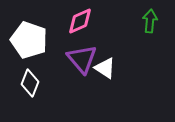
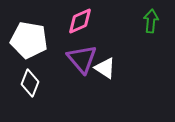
green arrow: moved 1 px right
white pentagon: rotated 9 degrees counterclockwise
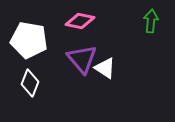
pink diamond: rotated 36 degrees clockwise
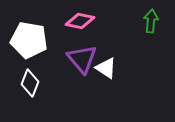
white triangle: moved 1 px right
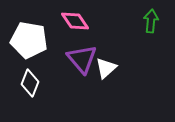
pink diamond: moved 5 px left; rotated 44 degrees clockwise
white triangle: rotated 45 degrees clockwise
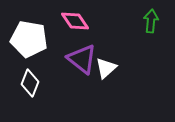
white pentagon: moved 1 px up
purple triangle: rotated 12 degrees counterclockwise
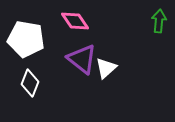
green arrow: moved 8 px right
white pentagon: moved 3 px left
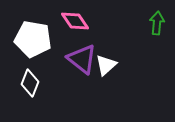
green arrow: moved 2 px left, 2 px down
white pentagon: moved 7 px right
white triangle: moved 3 px up
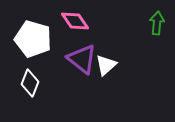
white pentagon: rotated 6 degrees clockwise
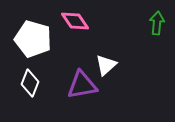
purple triangle: moved 26 px down; rotated 48 degrees counterclockwise
